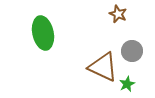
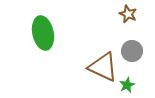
brown star: moved 10 px right
green star: moved 1 px down
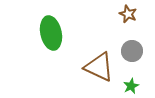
green ellipse: moved 8 px right
brown triangle: moved 4 px left
green star: moved 4 px right, 1 px down
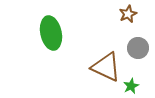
brown star: rotated 24 degrees clockwise
gray circle: moved 6 px right, 3 px up
brown triangle: moved 7 px right
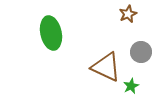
gray circle: moved 3 px right, 4 px down
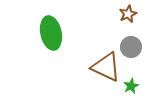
gray circle: moved 10 px left, 5 px up
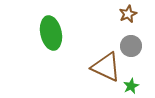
gray circle: moved 1 px up
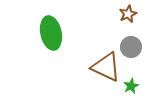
gray circle: moved 1 px down
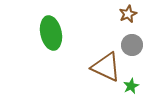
gray circle: moved 1 px right, 2 px up
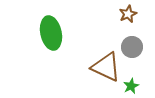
gray circle: moved 2 px down
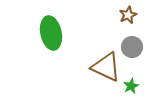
brown star: moved 1 px down
